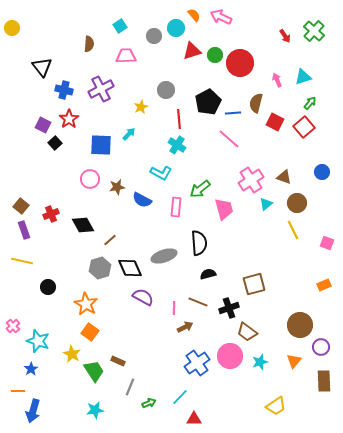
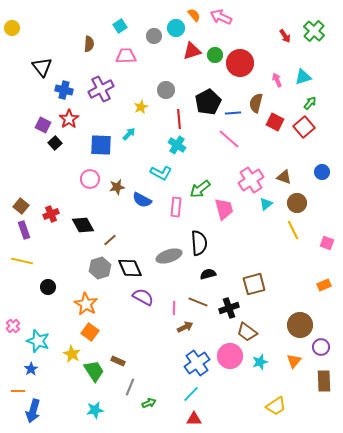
gray ellipse at (164, 256): moved 5 px right
cyan line at (180, 397): moved 11 px right, 3 px up
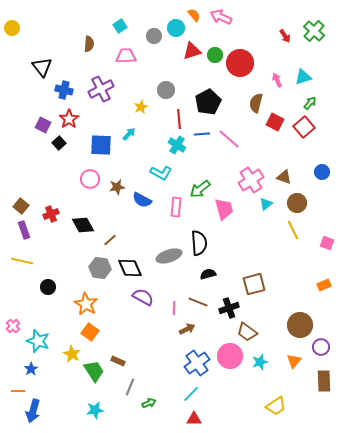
blue line at (233, 113): moved 31 px left, 21 px down
black square at (55, 143): moved 4 px right
gray hexagon at (100, 268): rotated 25 degrees clockwise
brown arrow at (185, 327): moved 2 px right, 2 px down
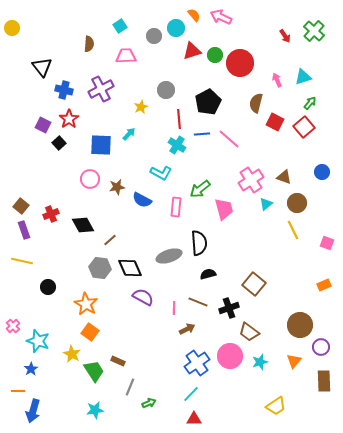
brown square at (254, 284): rotated 35 degrees counterclockwise
brown trapezoid at (247, 332): moved 2 px right
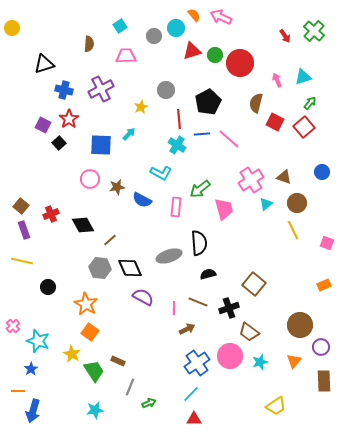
black triangle at (42, 67): moved 2 px right, 3 px up; rotated 50 degrees clockwise
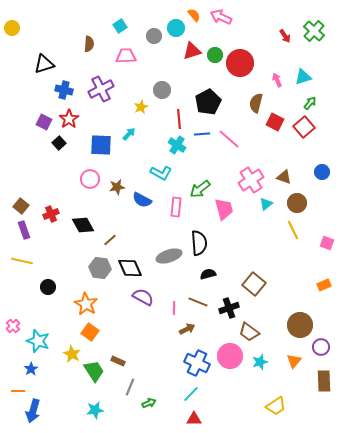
gray circle at (166, 90): moved 4 px left
purple square at (43, 125): moved 1 px right, 3 px up
blue cross at (197, 363): rotated 30 degrees counterclockwise
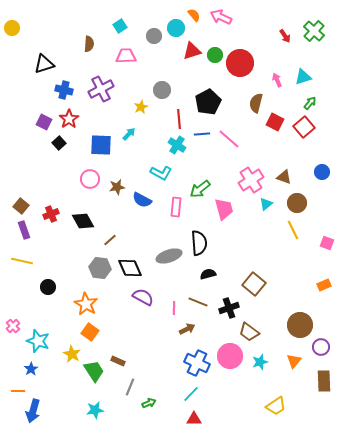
black diamond at (83, 225): moved 4 px up
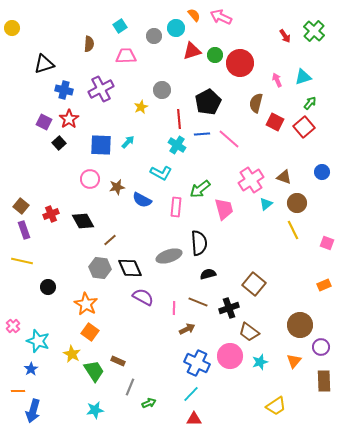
cyan arrow at (129, 134): moved 1 px left, 8 px down
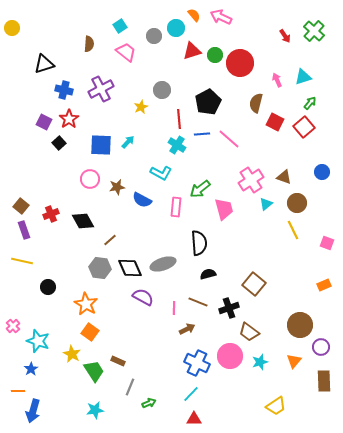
pink trapezoid at (126, 56): moved 4 px up; rotated 40 degrees clockwise
gray ellipse at (169, 256): moved 6 px left, 8 px down
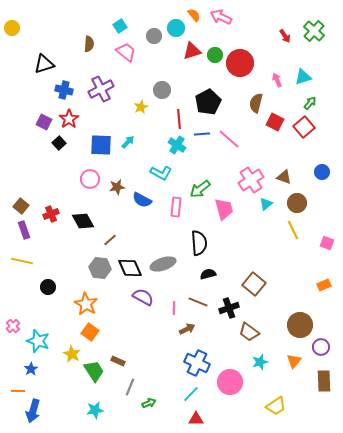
pink circle at (230, 356): moved 26 px down
red triangle at (194, 419): moved 2 px right
